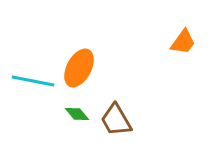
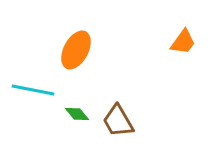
orange ellipse: moved 3 px left, 18 px up
cyan line: moved 9 px down
brown trapezoid: moved 2 px right, 1 px down
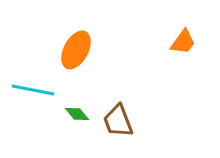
brown trapezoid: rotated 9 degrees clockwise
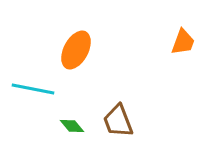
orange trapezoid: rotated 16 degrees counterclockwise
cyan line: moved 1 px up
green diamond: moved 5 px left, 12 px down
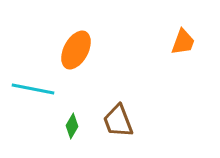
green diamond: rotated 70 degrees clockwise
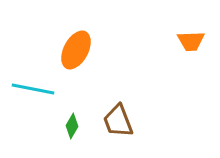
orange trapezoid: moved 8 px right, 1 px up; rotated 68 degrees clockwise
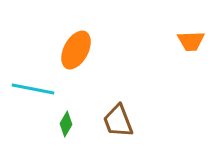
green diamond: moved 6 px left, 2 px up
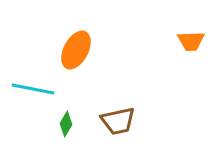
brown trapezoid: rotated 81 degrees counterclockwise
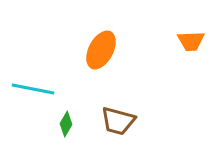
orange ellipse: moved 25 px right
brown trapezoid: rotated 27 degrees clockwise
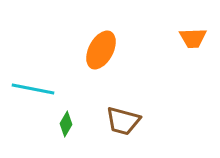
orange trapezoid: moved 2 px right, 3 px up
brown trapezoid: moved 5 px right
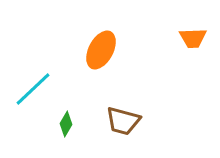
cyan line: rotated 54 degrees counterclockwise
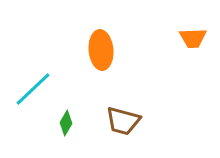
orange ellipse: rotated 33 degrees counterclockwise
green diamond: moved 1 px up
